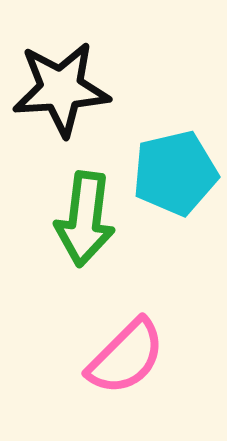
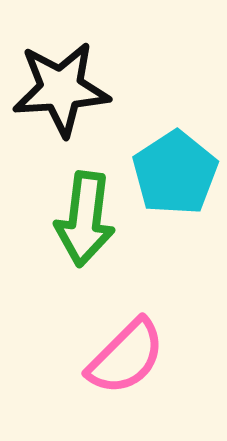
cyan pentagon: rotated 20 degrees counterclockwise
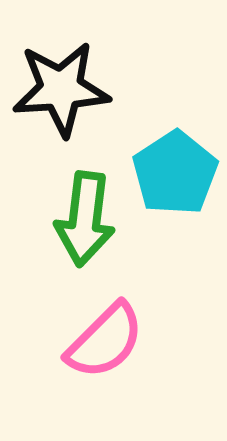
pink semicircle: moved 21 px left, 16 px up
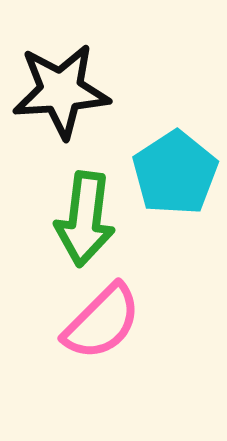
black star: moved 2 px down
pink semicircle: moved 3 px left, 19 px up
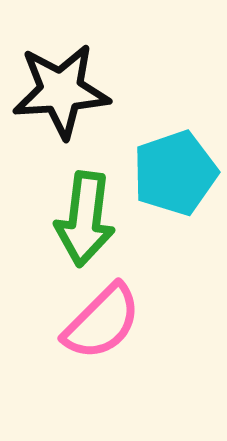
cyan pentagon: rotated 14 degrees clockwise
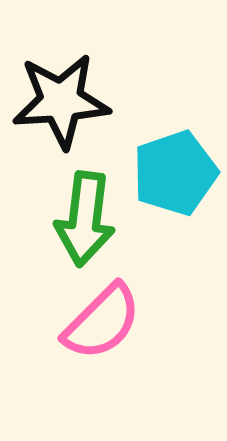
black star: moved 10 px down
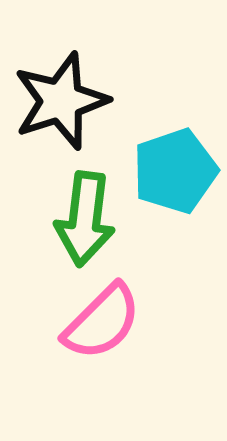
black star: rotated 14 degrees counterclockwise
cyan pentagon: moved 2 px up
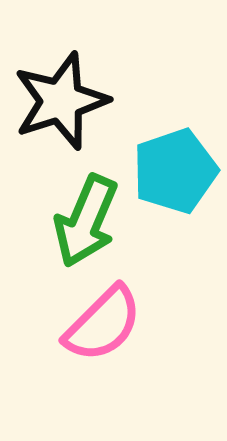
green arrow: moved 1 px right, 2 px down; rotated 16 degrees clockwise
pink semicircle: moved 1 px right, 2 px down
